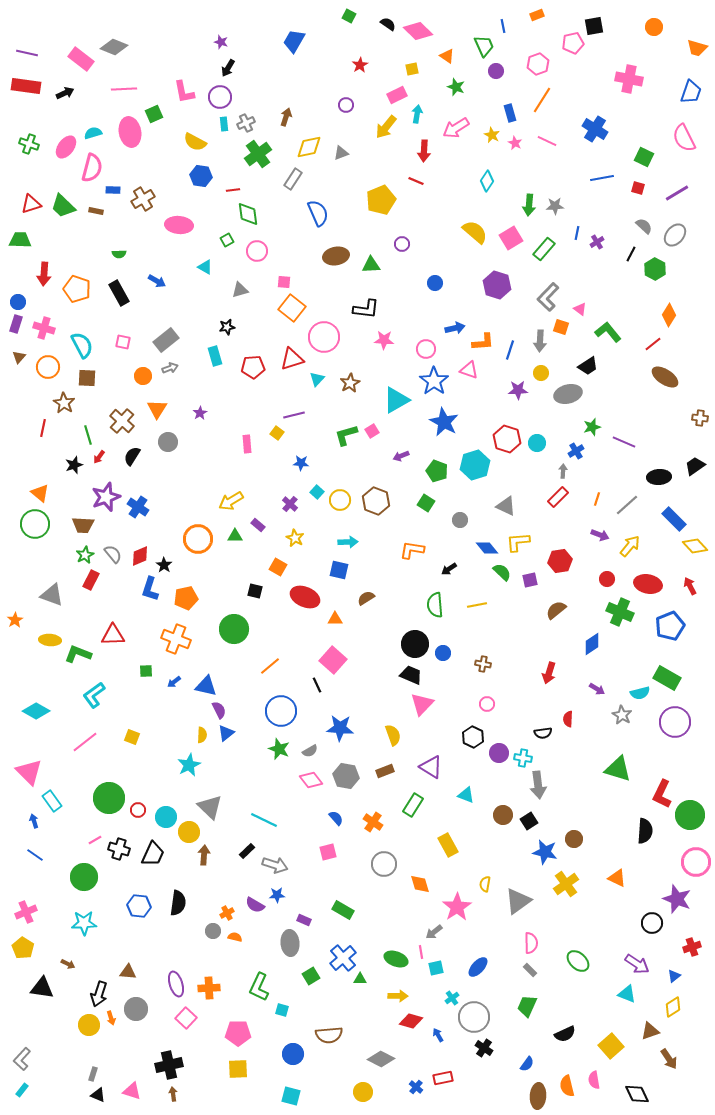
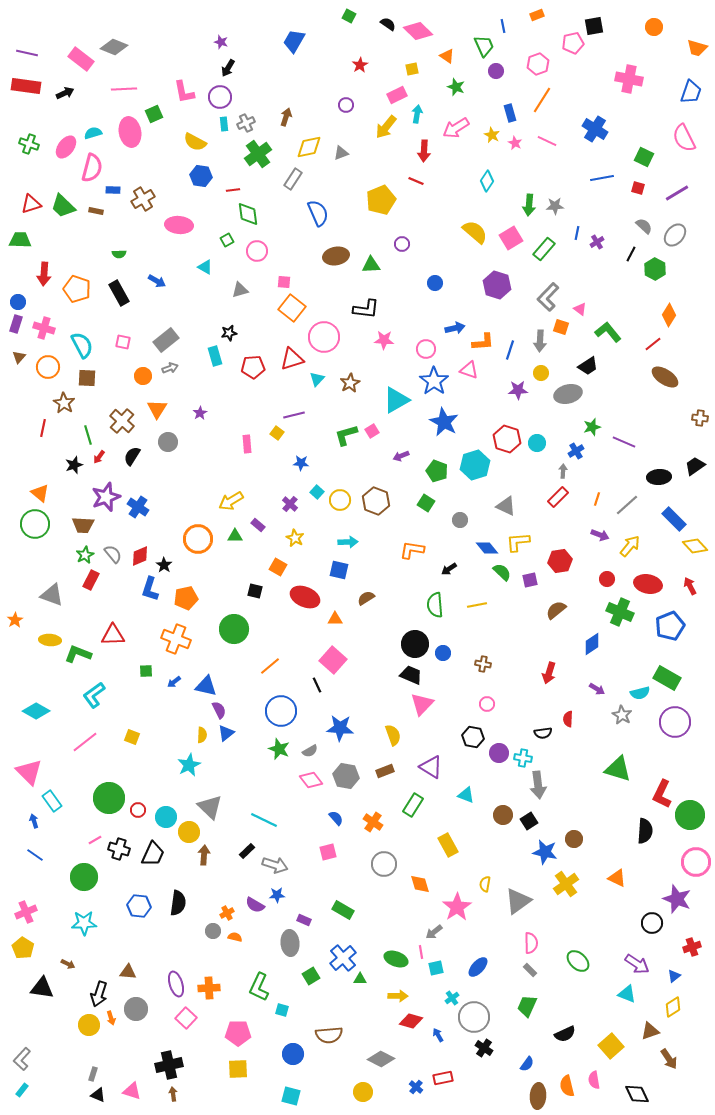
black star at (227, 327): moved 2 px right, 6 px down
black hexagon at (473, 737): rotated 15 degrees counterclockwise
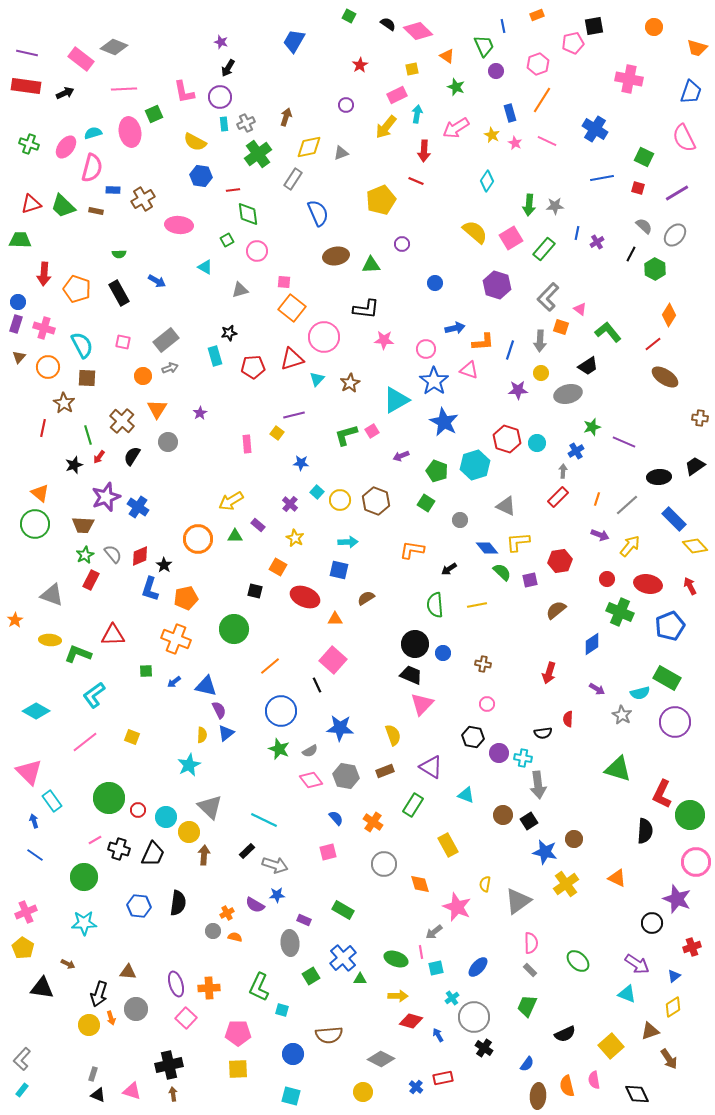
pink star at (457, 907): rotated 16 degrees counterclockwise
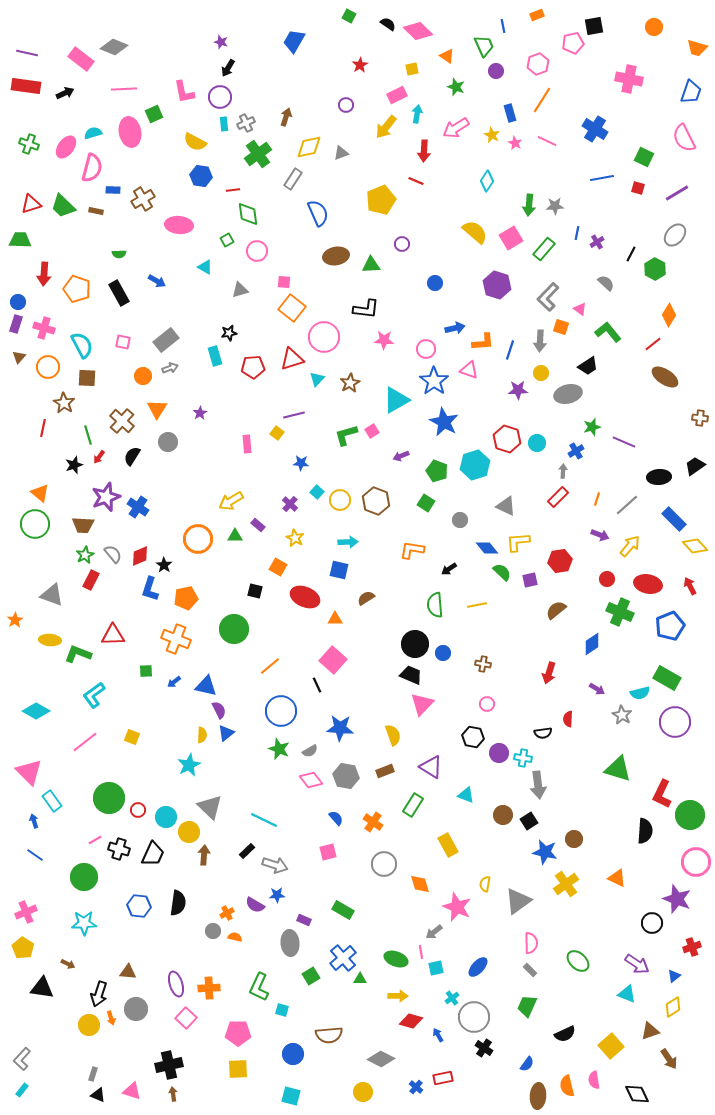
gray semicircle at (644, 226): moved 38 px left, 57 px down
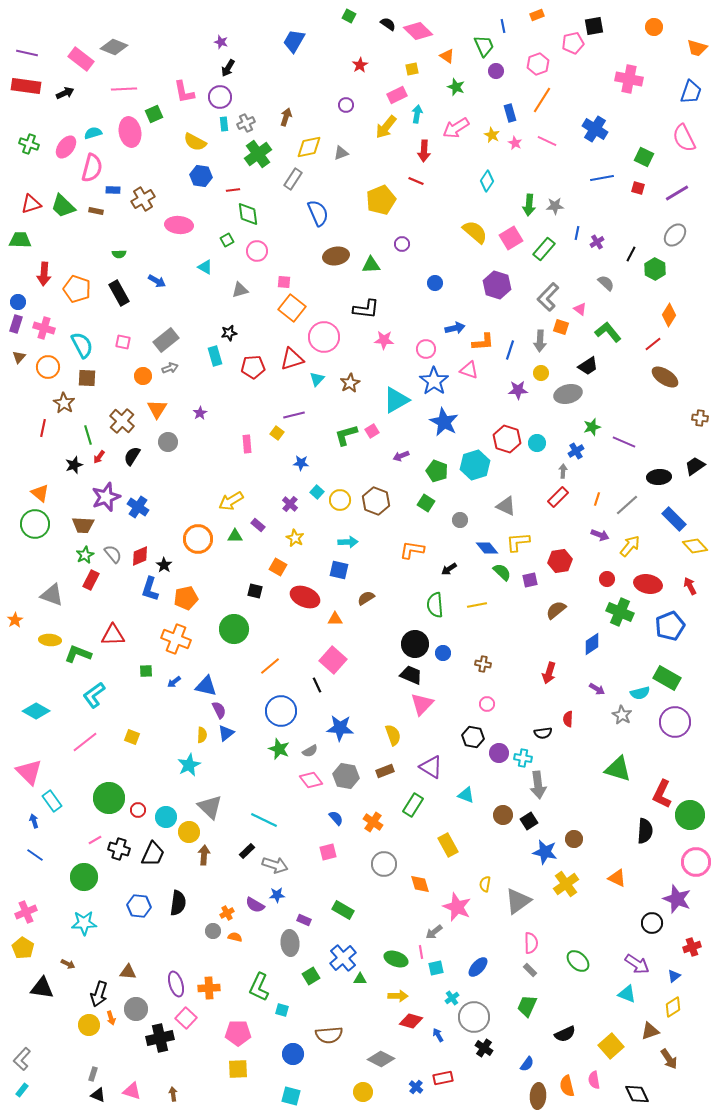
black cross at (169, 1065): moved 9 px left, 27 px up
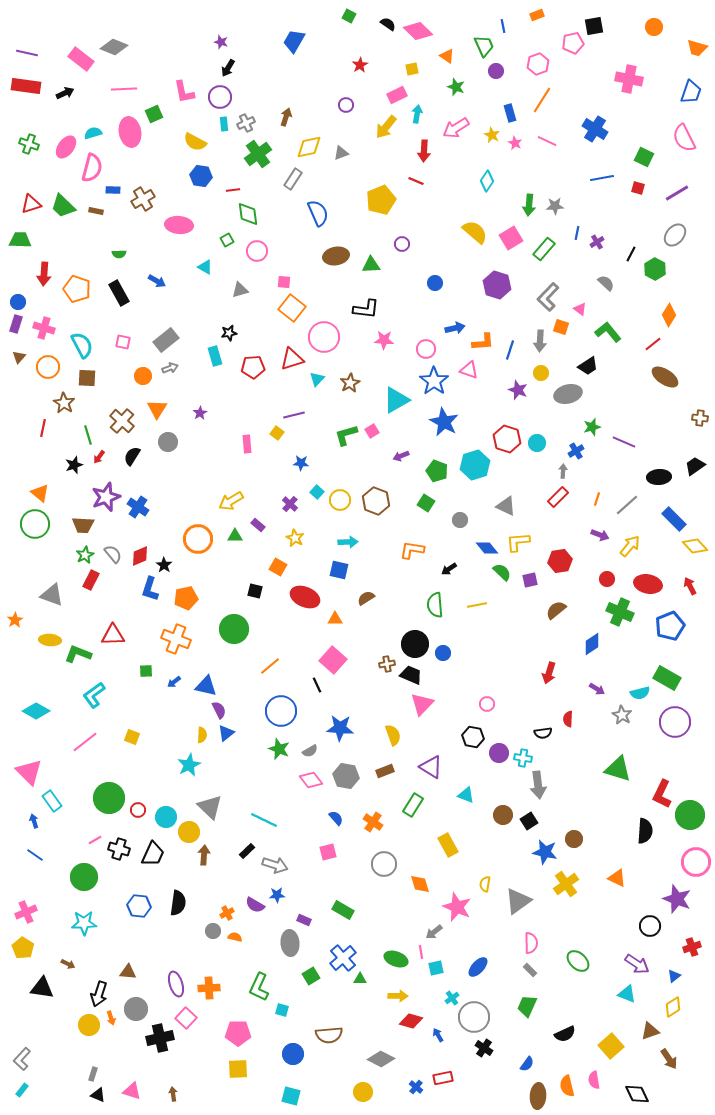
purple star at (518, 390): rotated 24 degrees clockwise
brown cross at (483, 664): moved 96 px left; rotated 21 degrees counterclockwise
black circle at (652, 923): moved 2 px left, 3 px down
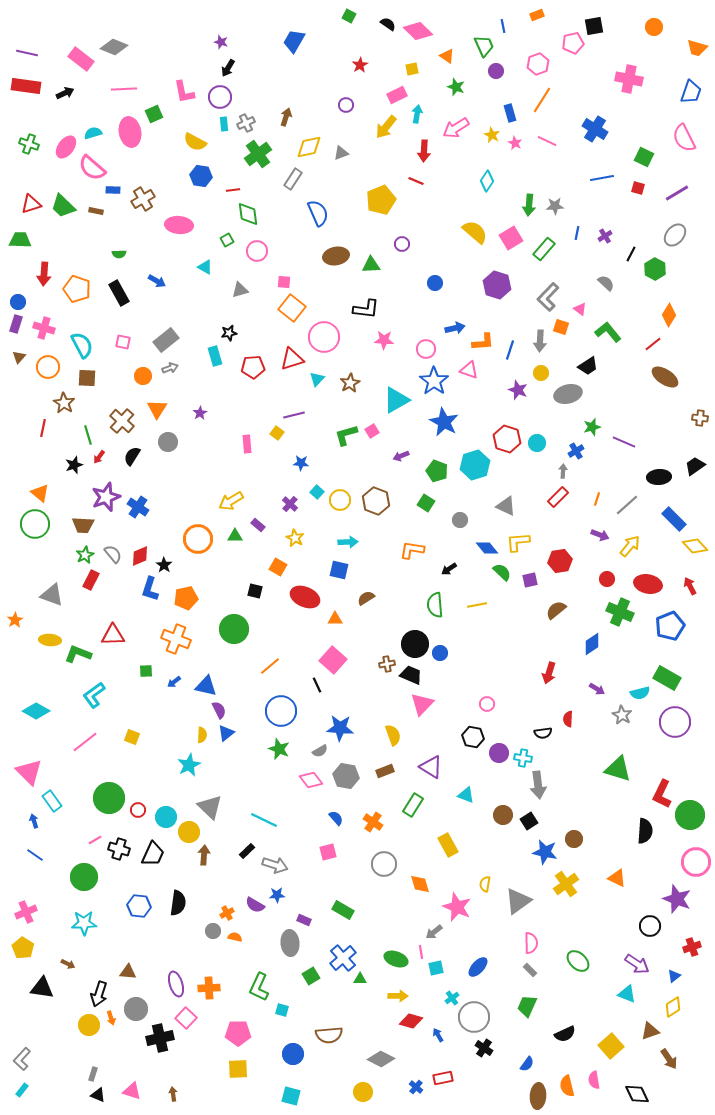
pink semicircle at (92, 168): rotated 116 degrees clockwise
purple cross at (597, 242): moved 8 px right, 6 px up
blue circle at (443, 653): moved 3 px left
gray semicircle at (310, 751): moved 10 px right
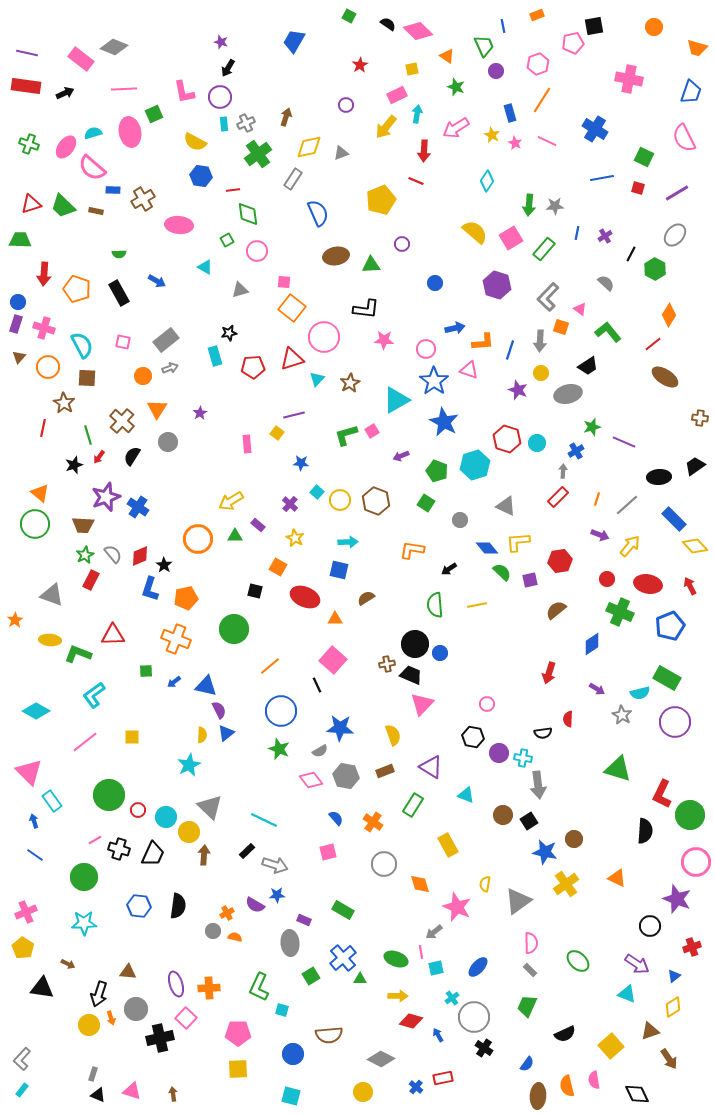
yellow square at (132, 737): rotated 21 degrees counterclockwise
green circle at (109, 798): moved 3 px up
black semicircle at (178, 903): moved 3 px down
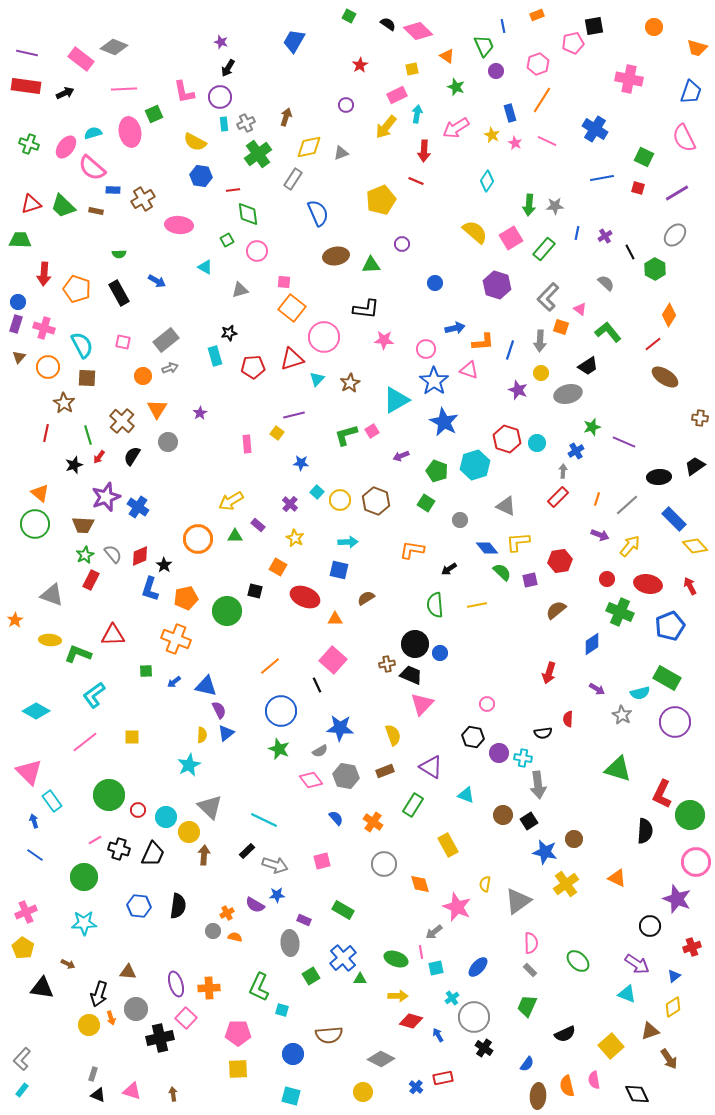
black line at (631, 254): moved 1 px left, 2 px up; rotated 56 degrees counterclockwise
red line at (43, 428): moved 3 px right, 5 px down
green circle at (234, 629): moved 7 px left, 18 px up
pink square at (328, 852): moved 6 px left, 9 px down
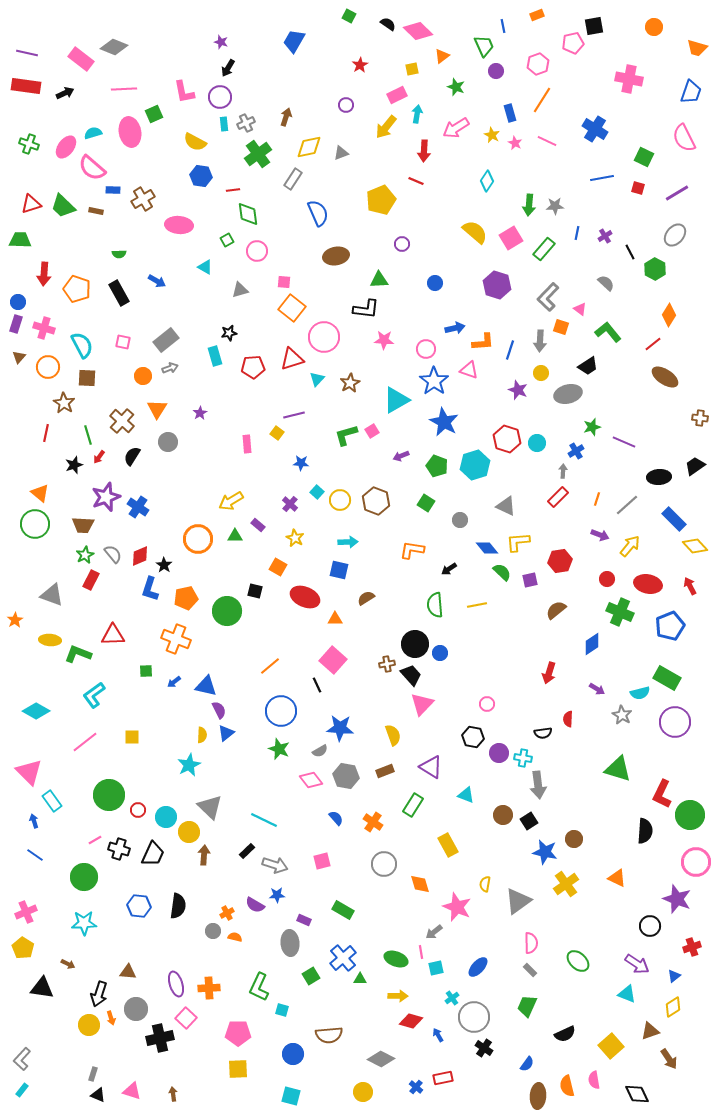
orange triangle at (447, 56): moved 5 px left; rotated 49 degrees clockwise
green triangle at (371, 265): moved 8 px right, 15 px down
green pentagon at (437, 471): moved 5 px up
black trapezoid at (411, 675): rotated 25 degrees clockwise
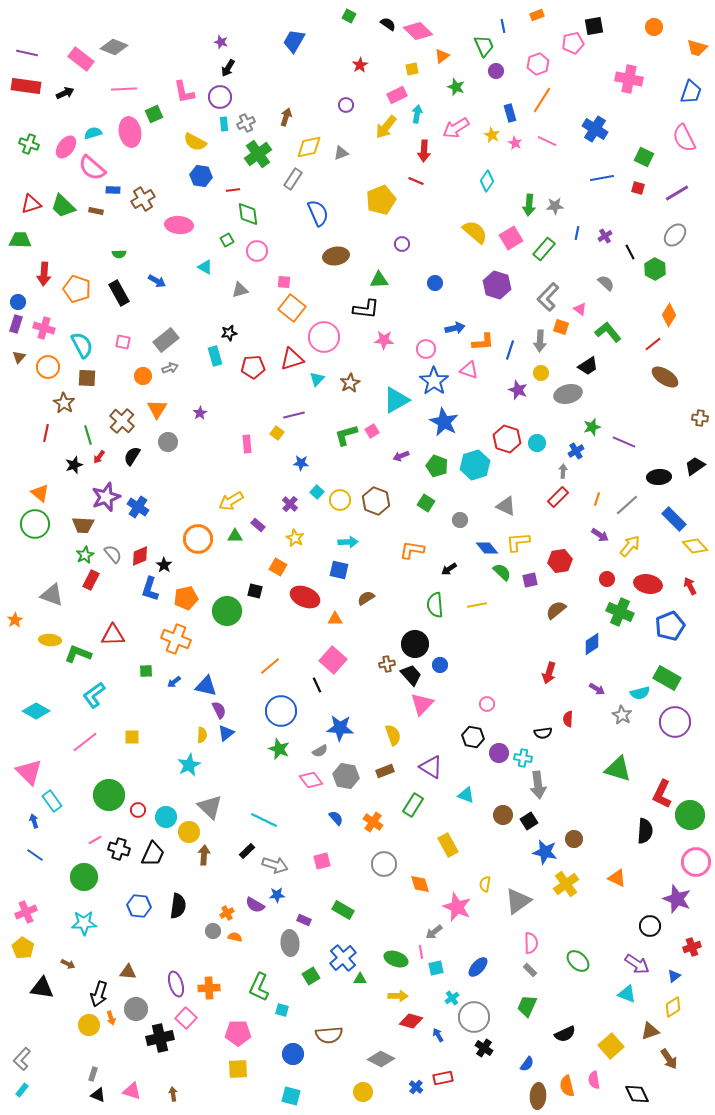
purple arrow at (600, 535): rotated 12 degrees clockwise
blue circle at (440, 653): moved 12 px down
